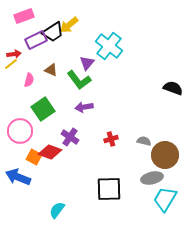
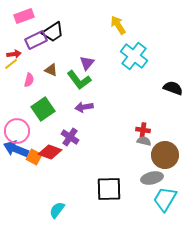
yellow arrow: moved 49 px right; rotated 96 degrees clockwise
cyan cross: moved 25 px right, 10 px down
pink circle: moved 3 px left
red cross: moved 32 px right, 9 px up; rotated 24 degrees clockwise
blue arrow: moved 2 px left, 28 px up
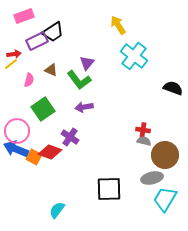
purple rectangle: moved 1 px right, 1 px down
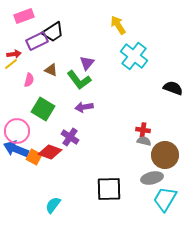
green square: rotated 25 degrees counterclockwise
cyan semicircle: moved 4 px left, 5 px up
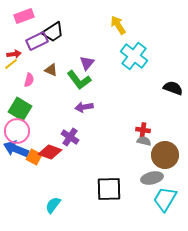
green square: moved 23 px left
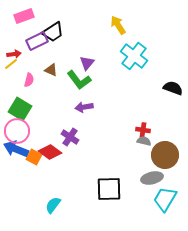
red diamond: rotated 15 degrees clockwise
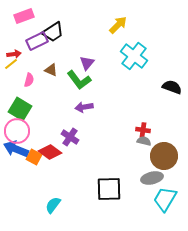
yellow arrow: rotated 78 degrees clockwise
black semicircle: moved 1 px left, 1 px up
brown circle: moved 1 px left, 1 px down
